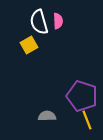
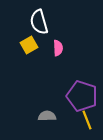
pink semicircle: moved 27 px down
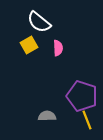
white semicircle: rotated 35 degrees counterclockwise
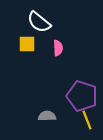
yellow square: moved 2 px left, 1 px up; rotated 30 degrees clockwise
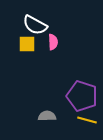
white semicircle: moved 4 px left, 3 px down; rotated 10 degrees counterclockwise
pink semicircle: moved 5 px left, 6 px up
yellow line: rotated 54 degrees counterclockwise
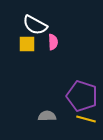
yellow line: moved 1 px left, 1 px up
